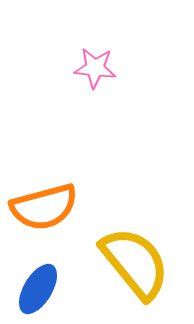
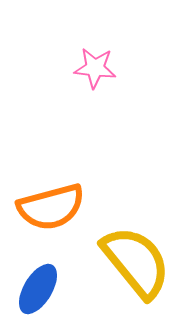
orange semicircle: moved 7 px right
yellow semicircle: moved 1 px right, 1 px up
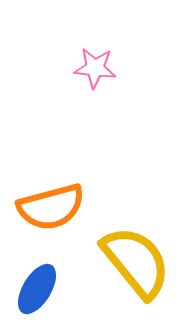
blue ellipse: moved 1 px left
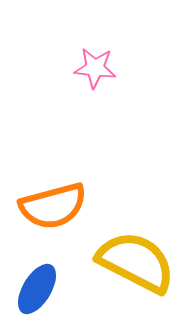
orange semicircle: moved 2 px right, 1 px up
yellow semicircle: rotated 24 degrees counterclockwise
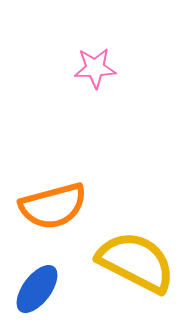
pink star: rotated 9 degrees counterclockwise
blue ellipse: rotated 6 degrees clockwise
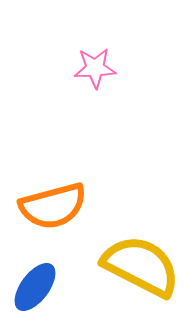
yellow semicircle: moved 5 px right, 4 px down
blue ellipse: moved 2 px left, 2 px up
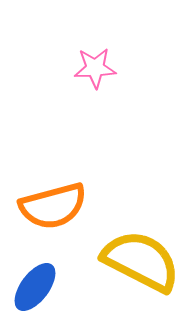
yellow semicircle: moved 5 px up
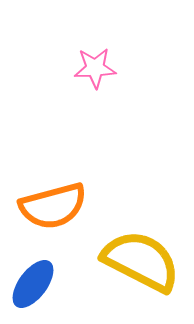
blue ellipse: moved 2 px left, 3 px up
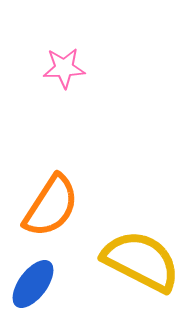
pink star: moved 31 px left
orange semicircle: moved 2 px left; rotated 42 degrees counterclockwise
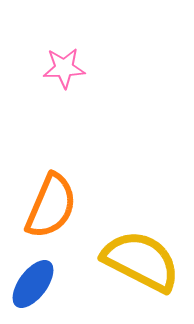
orange semicircle: rotated 10 degrees counterclockwise
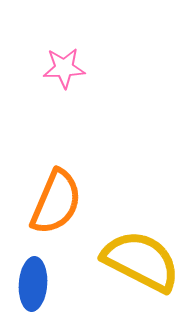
orange semicircle: moved 5 px right, 4 px up
blue ellipse: rotated 33 degrees counterclockwise
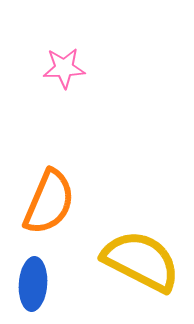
orange semicircle: moved 7 px left
